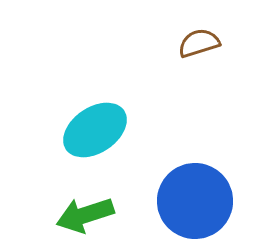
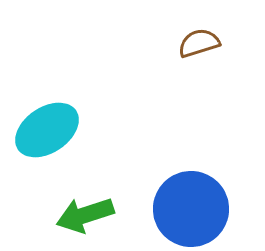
cyan ellipse: moved 48 px left
blue circle: moved 4 px left, 8 px down
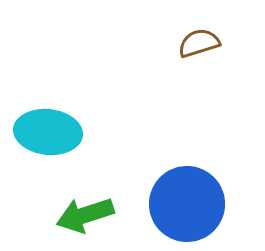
cyan ellipse: moved 1 px right, 2 px down; rotated 40 degrees clockwise
blue circle: moved 4 px left, 5 px up
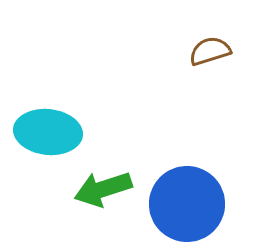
brown semicircle: moved 11 px right, 8 px down
green arrow: moved 18 px right, 26 px up
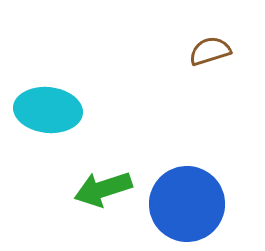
cyan ellipse: moved 22 px up
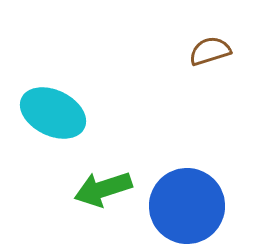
cyan ellipse: moved 5 px right, 3 px down; rotated 20 degrees clockwise
blue circle: moved 2 px down
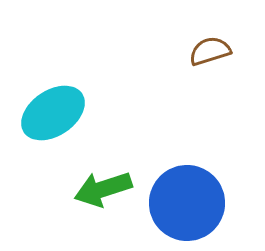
cyan ellipse: rotated 60 degrees counterclockwise
blue circle: moved 3 px up
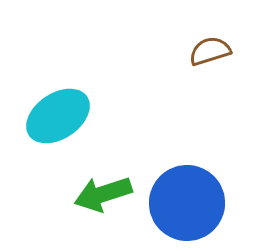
cyan ellipse: moved 5 px right, 3 px down
green arrow: moved 5 px down
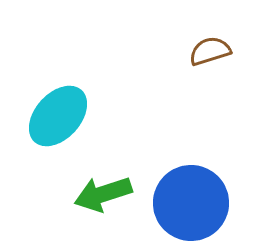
cyan ellipse: rotated 14 degrees counterclockwise
blue circle: moved 4 px right
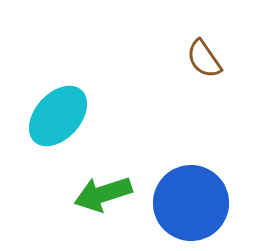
brown semicircle: moved 6 px left, 8 px down; rotated 108 degrees counterclockwise
